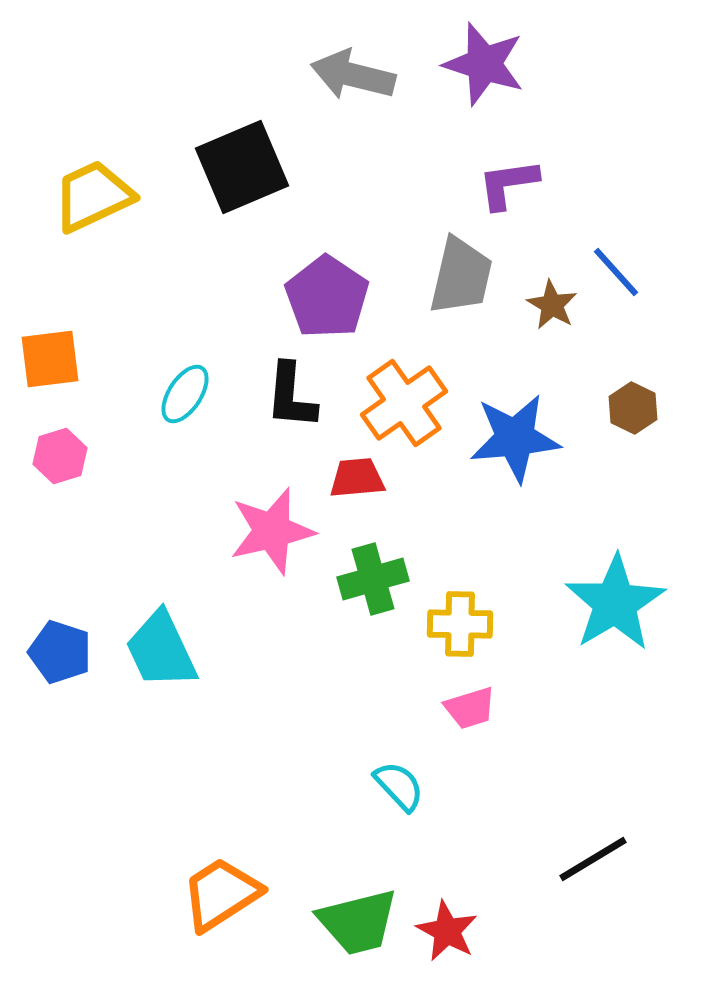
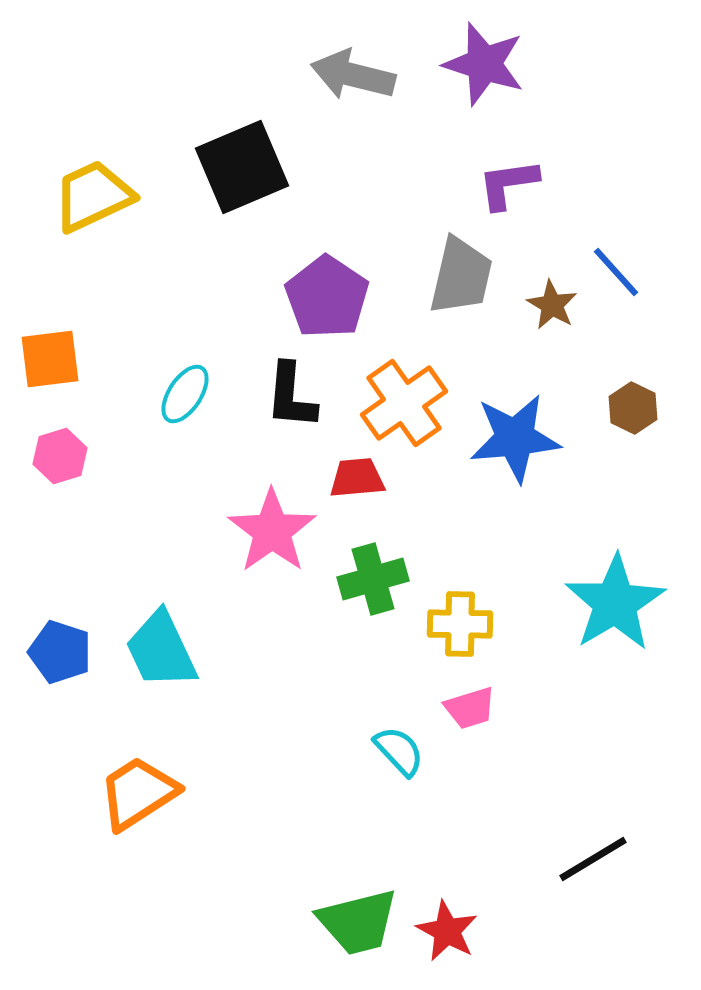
pink star: rotated 22 degrees counterclockwise
cyan semicircle: moved 35 px up
orange trapezoid: moved 83 px left, 101 px up
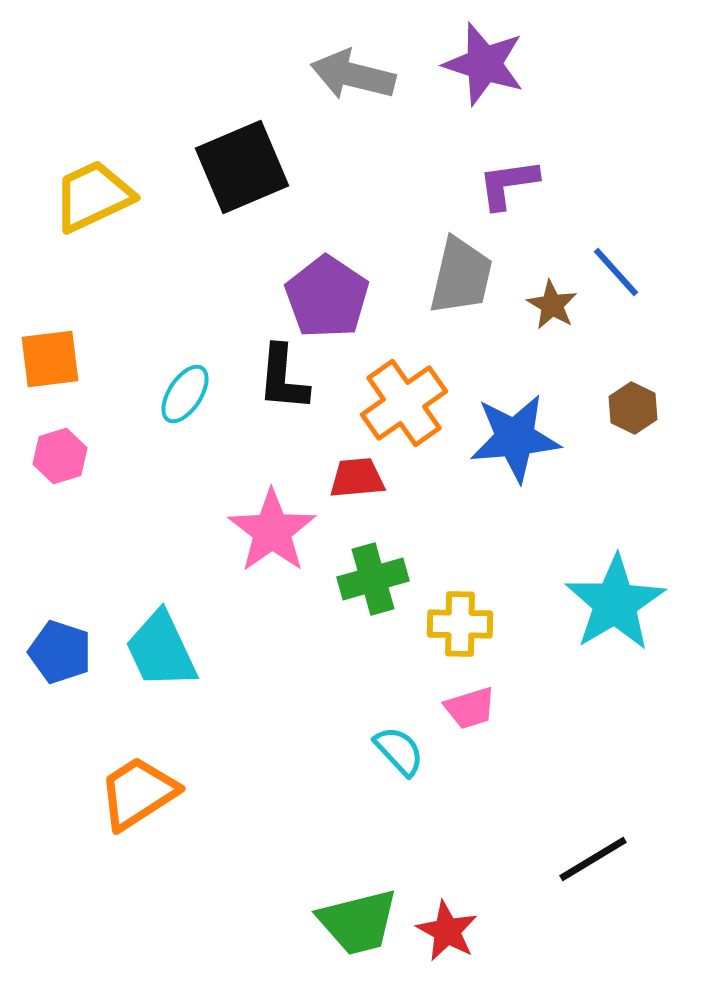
black L-shape: moved 8 px left, 18 px up
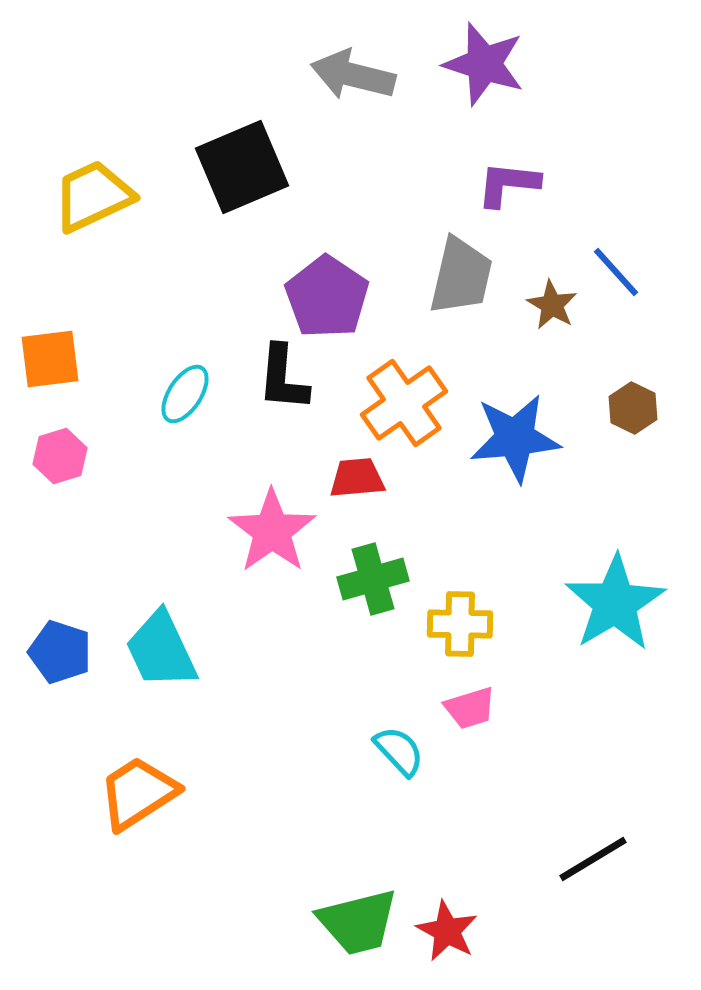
purple L-shape: rotated 14 degrees clockwise
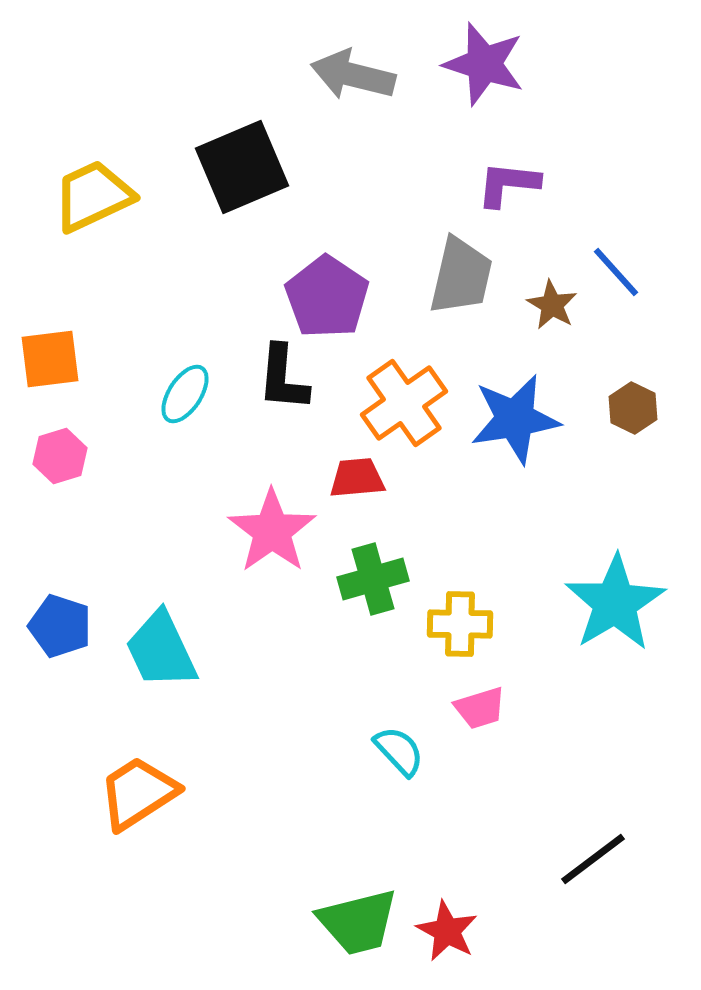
blue star: moved 19 px up; rotated 4 degrees counterclockwise
blue pentagon: moved 26 px up
pink trapezoid: moved 10 px right
black line: rotated 6 degrees counterclockwise
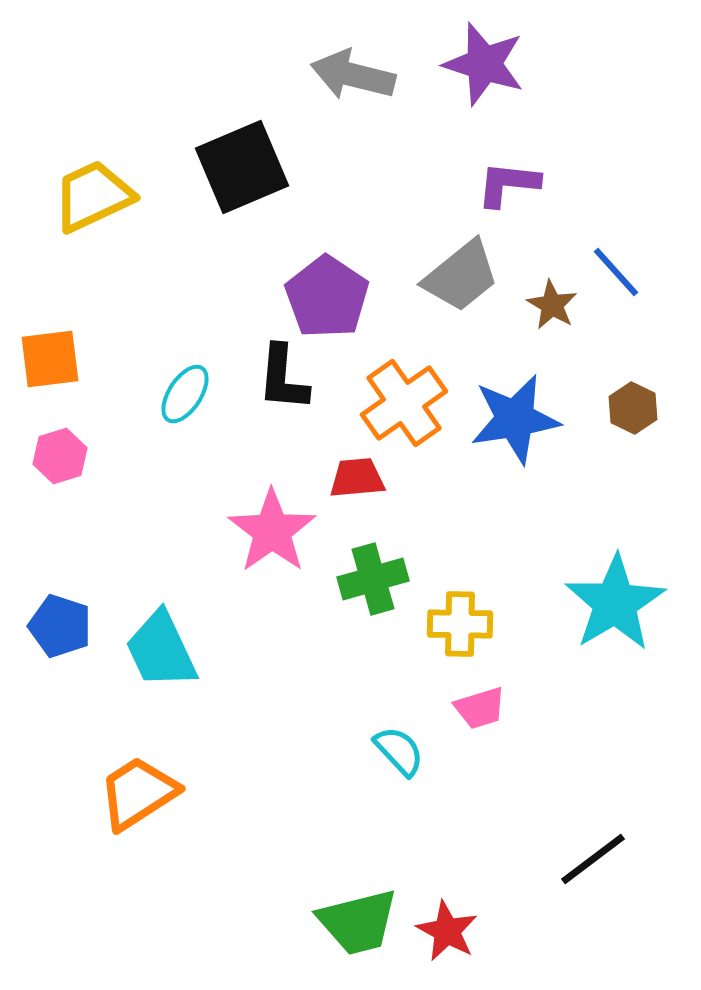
gray trapezoid: rotated 38 degrees clockwise
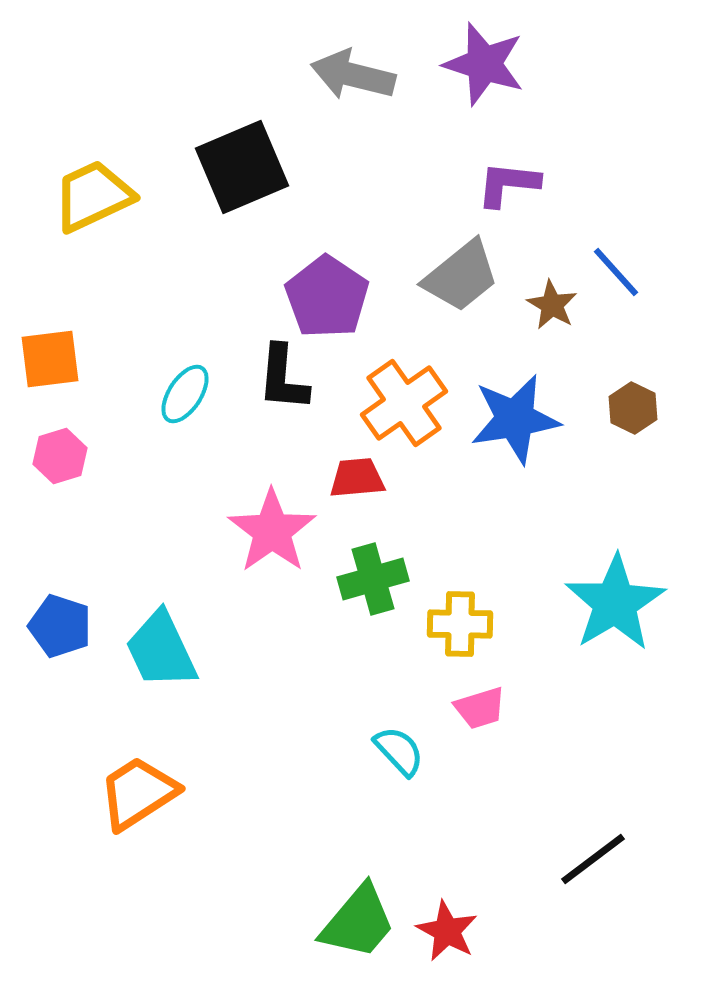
green trapezoid: rotated 36 degrees counterclockwise
